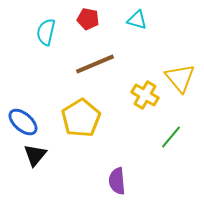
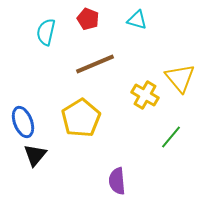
red pentagon: rotated 10 degrees clockwise
blue ellipse: rotated 28 degrees clockwise
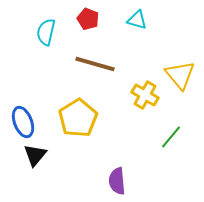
brown line: rotated 39 degrees clockwise
yellow triangle: moved 3 px up
yellow pentagon: moved 3 px left
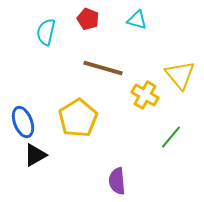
brown line: moved 8 px right, 4 px down
black triangle: rotated 20 degrees clockwise
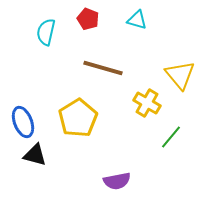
yellow cross: moved 2 px right, 8 px down
black triangle: rotated 45 degrees clockwise
purple semicircle: rotated 96 degrees counterclockwise
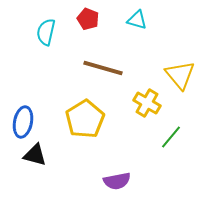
yellow pentagon: moved 7 px right, 1 px down
blue ellipse: rotated 32 degrees clockwise
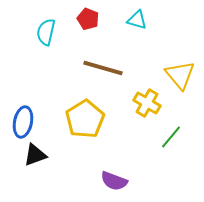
black triangle: rotated 35 degrees counterclockwise
purple semicircle: moved 3 px left; rotated 32 degrees clockwise
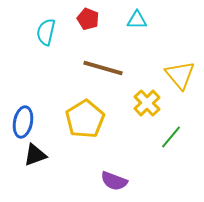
cyan triangle: rotated 15 degrees counterclockwise
yellow cross: rotated 16 degrees clockwise
